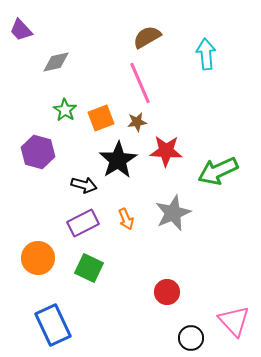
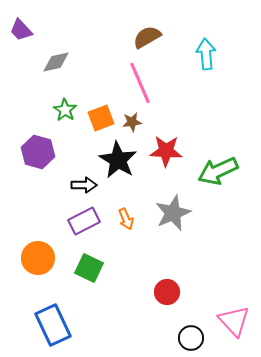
brown star: moved 5 px left
black star: rotated 9 degrees counterclockwise
black arrow: rotated 15 degrees counterclockwise
purple rectangle: moved 1 px right, 2 px up
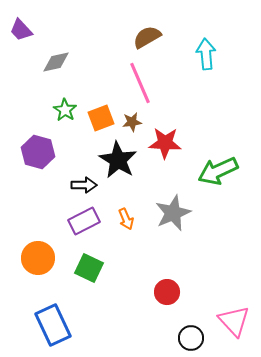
red star: moved 1 px left, 8 px up
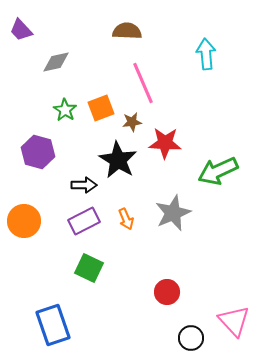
brown semicircle: moved 20 px left, 6 px up; rotated 32 degrees clockwise
pink line: moved 3 px right
orange square: moved 10 px up
orange circle: moved 14 px left, 37 px up
blue rectangle: rotated 6 degrees clockwise
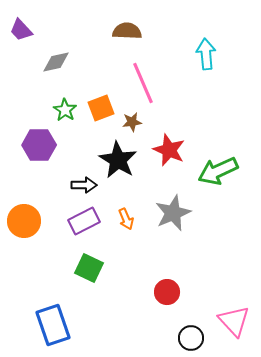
red star: moved 4 px right, 7 px down; rotated 20 degrees clockwise
purple hexagon: moved 1 px right, 7 px up; rotated 16 degrees counterclockwise
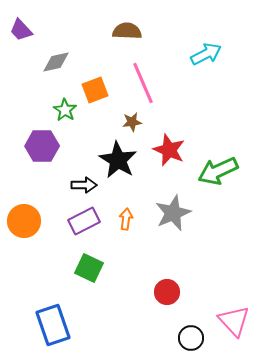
cyan arrow: rotated 68 degrees clockwise
orange square: moved 6 px left, 18 px up
purple hexagon: moved 3 px right, 1 px down
orange arrow: rotated 150 degrees counterclockwise
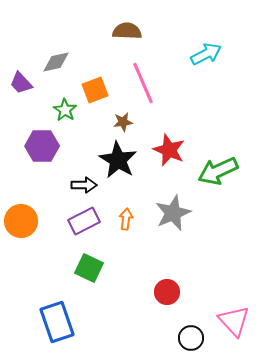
purple trapezoid: moved 53 px down
brown star: moved 9 px left
orange circle: moved 3 px left
blue rectangle: moved 4 px right, 3 px up
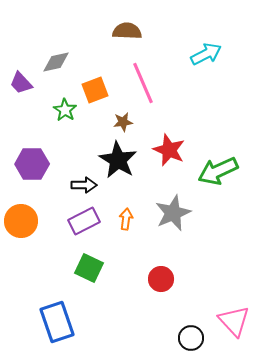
purple hexagon: moved 10 px left, 18 px down
red circle: moved 6 px left, 13 px up
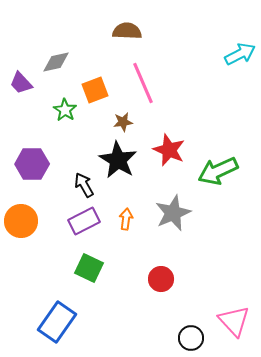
cyan arrow: moved 34 px right
black arrow: rotated 120 degrees counterclockwise
blue rectangle: rotated 54 degrees clockwise
